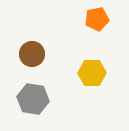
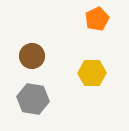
orange pentagon: rotated 15 degrees counterclockwise
brown circle: moved 2 px down
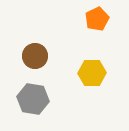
brown circle: moved 3 px right
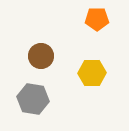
orange pentagon: rotated 25 degrees clockwise
brown circle: moved 6 px right
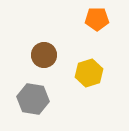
brown circle: moved 3 px right, 1 px up
yellow hexagon: moved 3 px left; rotated 16 degrees counterclockwise
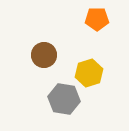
gray hexagon: moved 31 px right
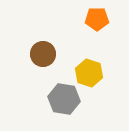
brown circle: moved 1 px left, 1 px up
yellow hexagon: rotated 24 degrees counterclockwise
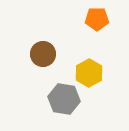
yellow hexagon: rotated 12 degrees clockwise
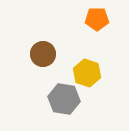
yellow hexagon: moved 2 px left; rotated 12 degrees counterclockwise
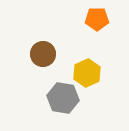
yellow hexagon: rotated 16 degrees clockwise
gray hexagon: moved 1 px left, 1 px up
